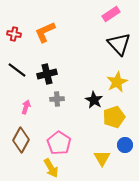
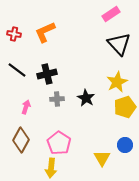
black star: moved 8 px left, 2 px up
yellow pentagon: moved 11 px right, 10 px up
yellow arrow: rotated 36 degrees clockwise
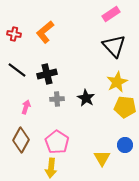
orange L-shape: rotated 15 degrees counterclockwise
black triangle: moved 5 px left, 2 px down
yellow pentagon: rotated 25 degrees clockwise
pink pentagon: moved 2 px left, 1 px up
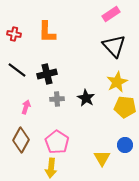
orange L-shape: moved 2 px right; rotated 50 degrees counterclockwise
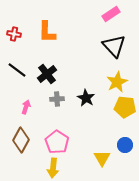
black cross: rotated 24 degrees counterclockwise
yellow arrow: moved 2 px right
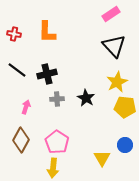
black cross: rotated 24 degrees clockwise
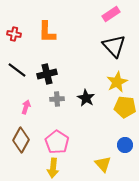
yellow triangle: moved 1 px right, 6 px down; rotated 12 degrees counterclockwise
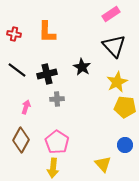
black star: moved 4 px left, 31 px up
